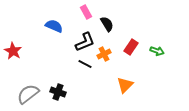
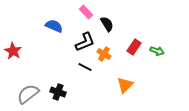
pink rectangle: rotated 16 degrees counterclockwise
red rectangle: moved 3 px right
orange cross: rotated 32 degrees counterclockwise
black line: moved 3 px down
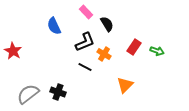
blue semicircle: rotated 138 degrees counterclockwise
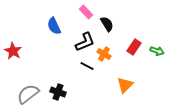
black line: moved 2 px right, 1 px up
